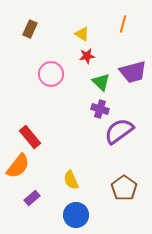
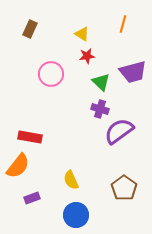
red rectangle: rotated 40 degrees counterclockwise
purple rectangle: rotated 21 degrees clockwise
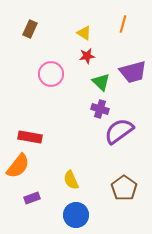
yellow triangle: moved 2 px right, 1 px up
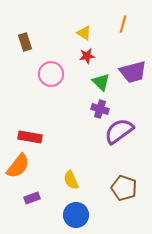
brown rectangle: moved 5 px left, 13 px down; rotated 42 degrees counterclockwise
brown pentagon: rotated 15 degrees counterclockwise
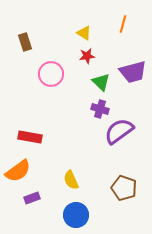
orange semicircle: moved 5 px down; rotated 16 degrees clockwise
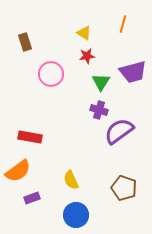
green triangle: rotated 18 degrees clockwise
purple cross: moved 1 px left, 1 px down
